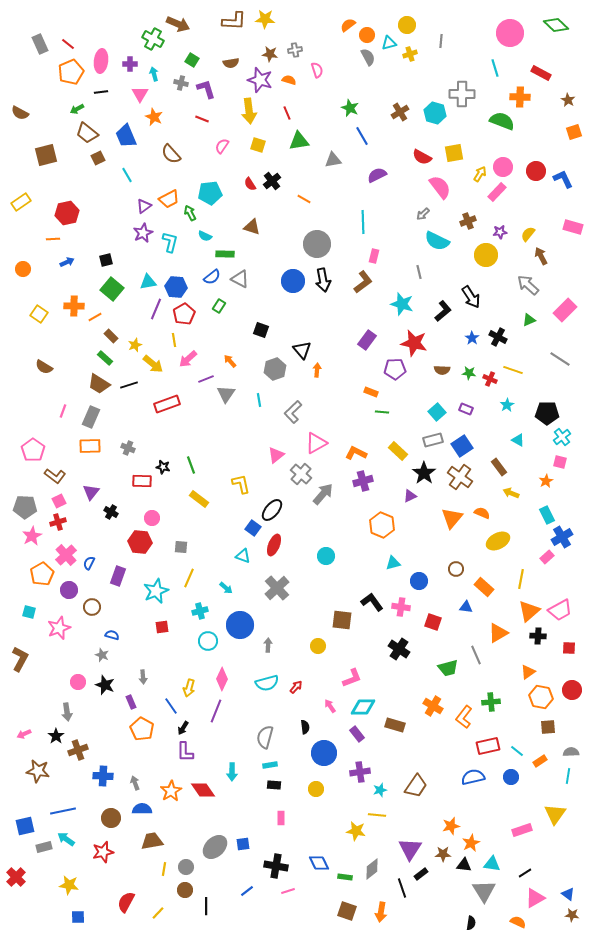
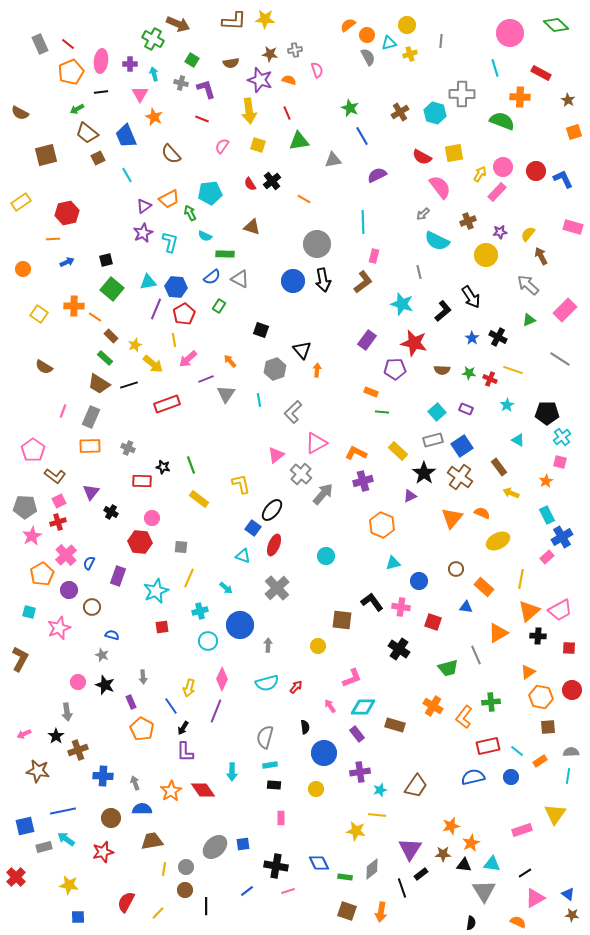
orange line at (95, 317): rotated 64 degrees clockwise
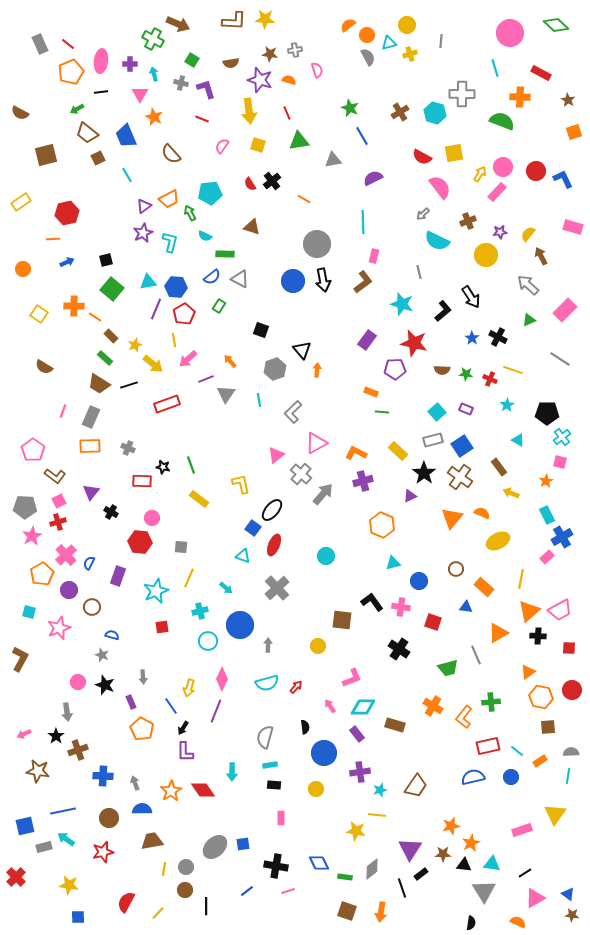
purple semicircle at (377, 175): moved 4 px left, 3 px down
green star at (469, 373): moved 3 px left, 1 px down
brown circle at (111, 818): moved 2 px left
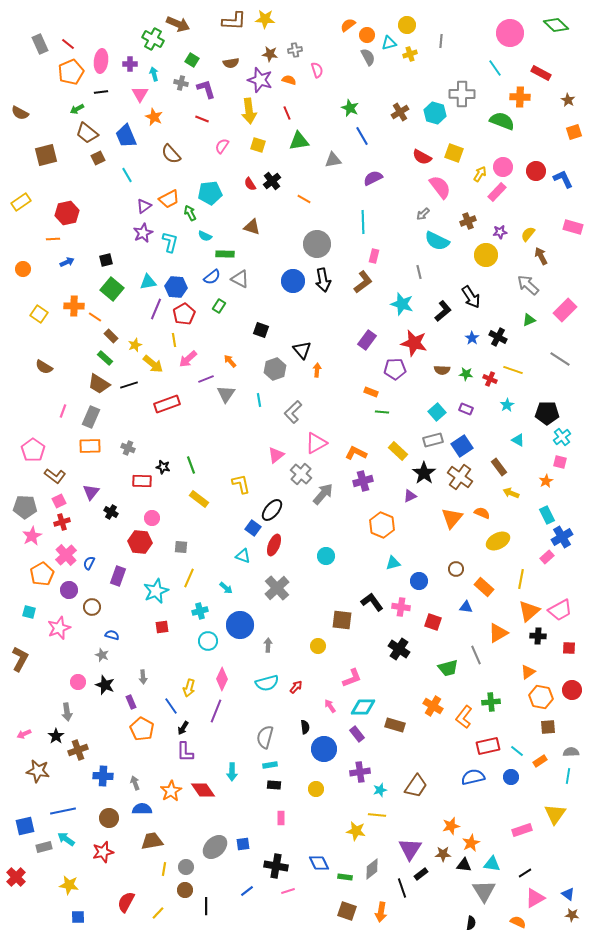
cyan line at (495, 68): rotated 18 degrees counterclockwise
yellow square at (454, 153): rotated 30 degrees clockwise
red cross at (58, 522): moved 4 px right
blue circle at (324, 753): moved 4 px up
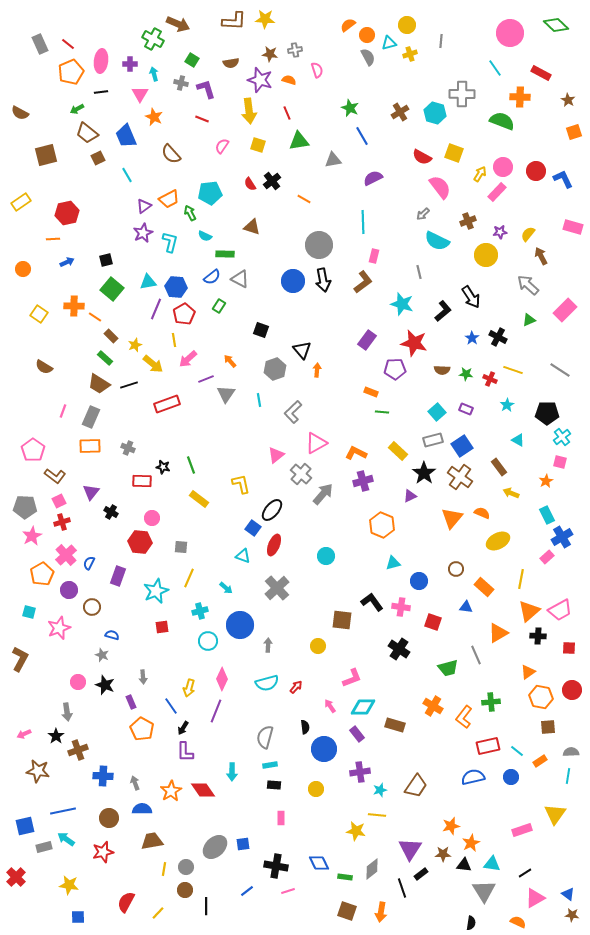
gray circle at (317, 244): moved 2 px right, 1 px down
gray line at (560, 359): moved 11 px down
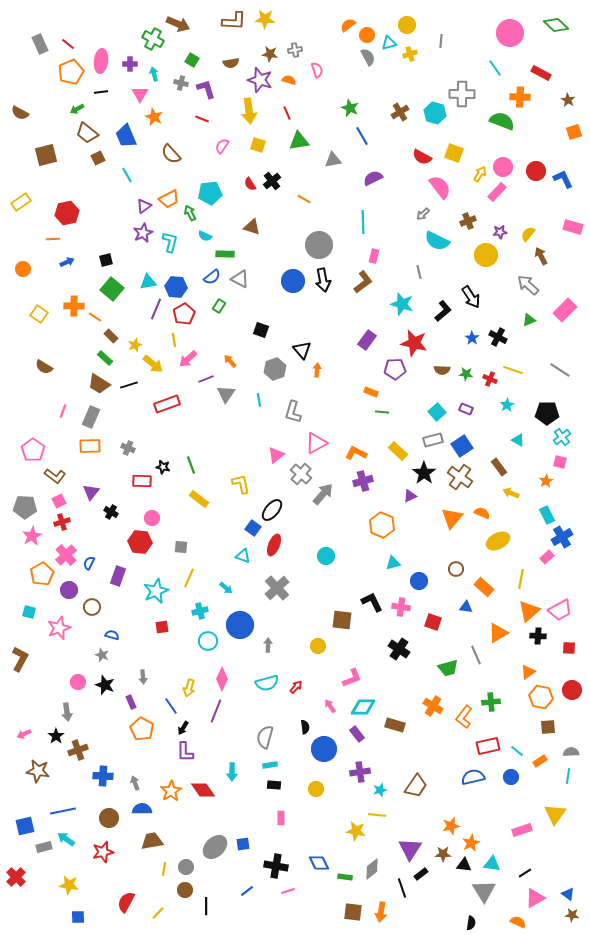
gray L-shape at (293, 412): rotated 30 degrees counterclockwise
black L-shape at (372, 602): rotated 10 degrees clockwise
brown square at (347, 911): moved 6 px right, 1 px down; rotated 12 degrees counterclockwise
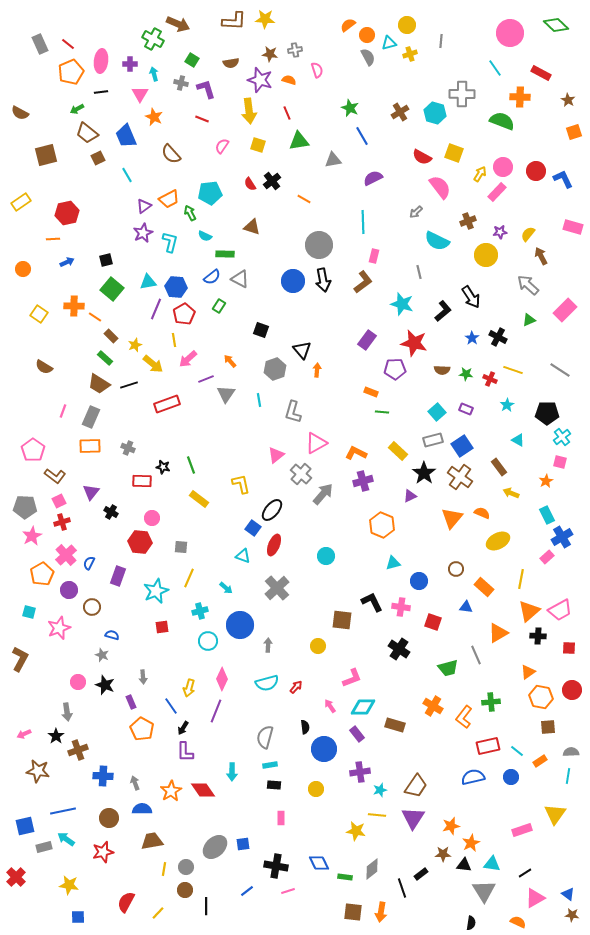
gray arrow at (423, 214): moved 7 px left, 2 px up
purple triangle at (410, 849): moved 3 px right, 31 px up
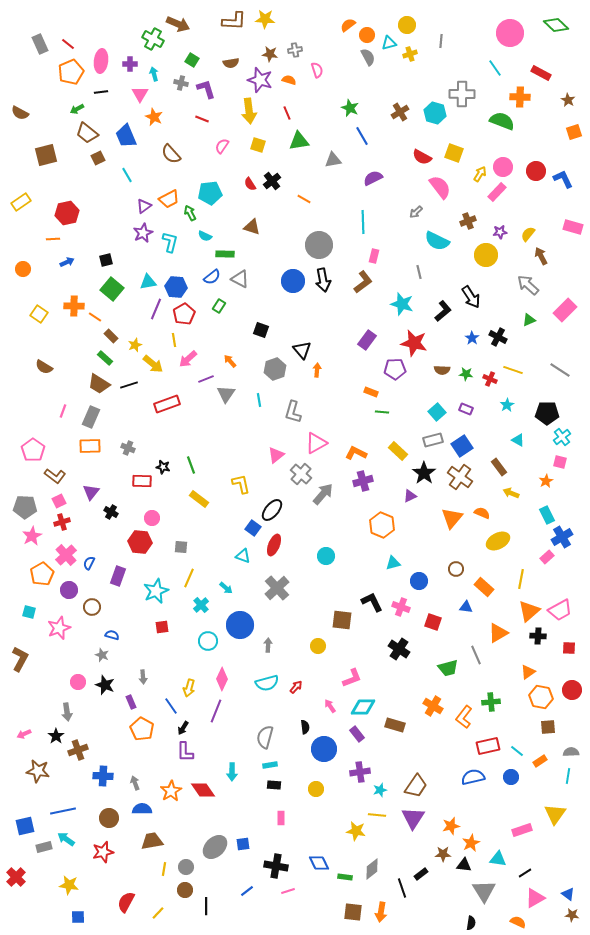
pink cross at (401, 607): rotated 12 degrees clockwise
cyan cross at (200, 611): moved 1 px right, 6 px up; rotated 28 degrees counterclockwise
cyan triangle at (492, 864): moved 6 px right, 5 px up
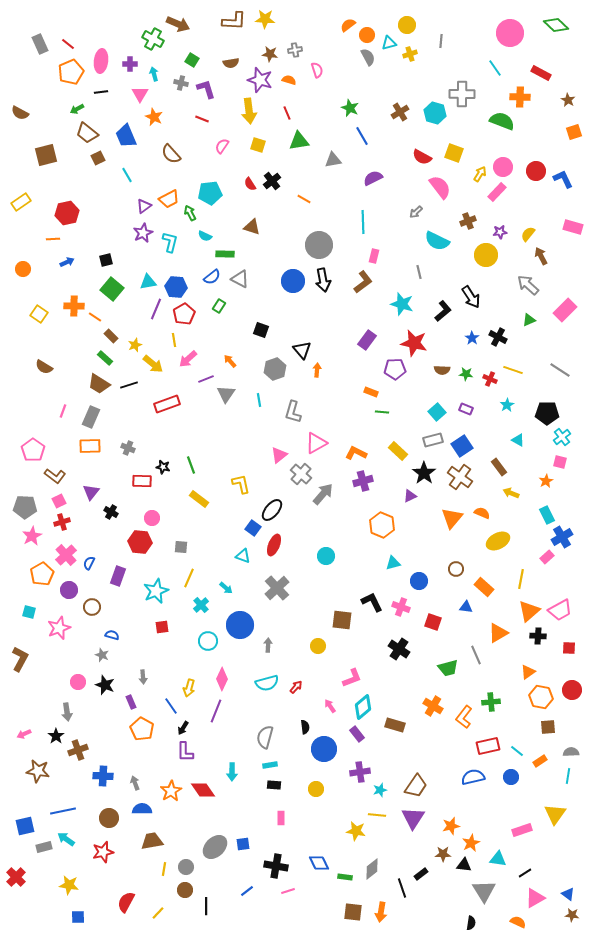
pink triangle at (276, 455): moved 3 px right
cyan diamond at (363, 707): rotated 40 degrees counterclockwise
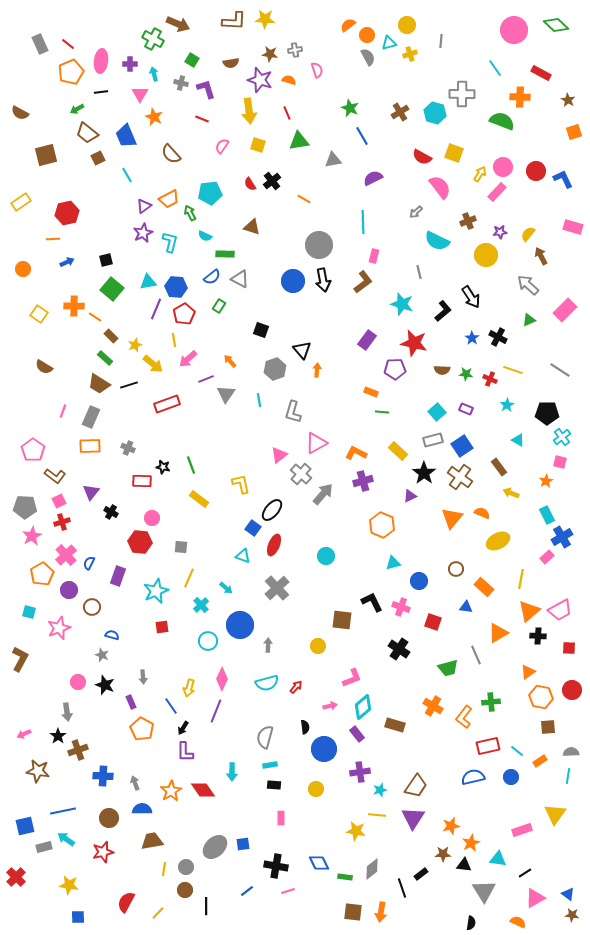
pink circle at (510, 33): moved 4 px right, 3 px up
pink arrow at (330, 706): rotated 112 degrees clockwise
black star at (56, 736): moved 2 px right
